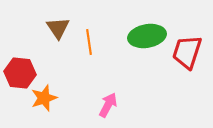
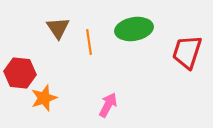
green ellipse: moved 13 px left, 7 px up
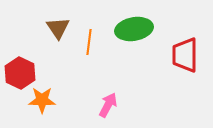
orange line: rotated 15 degrees clockwise
red trapezoid: moved 2 px left, 3 px down; rotated 18 degrees counterclockwise
red hexagon: rotated 20 degrees clockwise
orange star: moved 2 px left, 2 px down; rotated 20 degrees clockwise
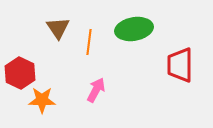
red trapezoid: moved 5 px left, 10 px down
pink arrow: moved 12 px left, 15 px up
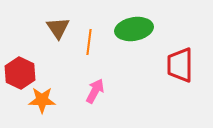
pink arrow: moved 1 px left, 1 px down
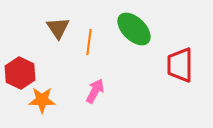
green ellipse: rotated 54 degrees clockwise
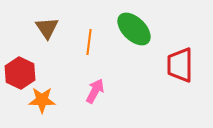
brown triangle: moved 11 px left
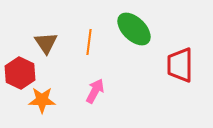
brown triangle: moved 1 px left, 15 px down
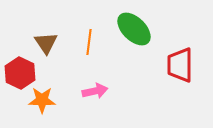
pink arrow: rotated 50 degrees clockwise
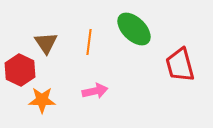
red trapezoid: rotated 15 degrees counterclockwise
red hexagon: moved 3 px up
